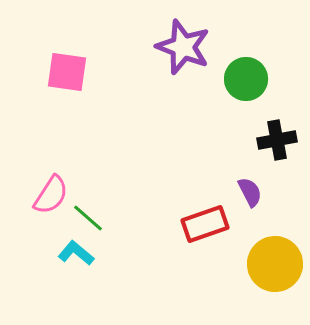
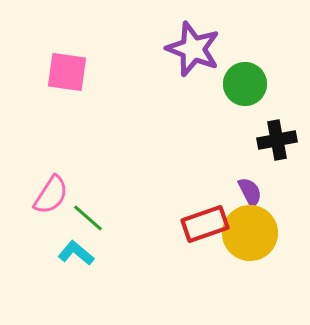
purple star: moved 10 px right, 2 px down
green circle: moved 1 px left, 5 px down
yellow circle: moved 25 px left, 31 px up
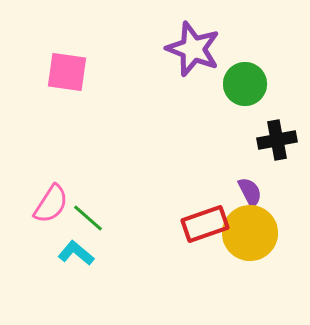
pink semicircle: moved 9 px down
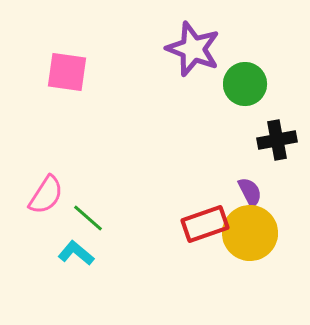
pink semicircle: moved 5 px left, 9 px up
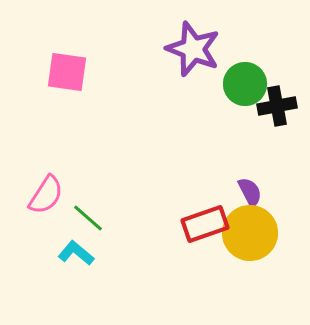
black cross: moved 34 px up
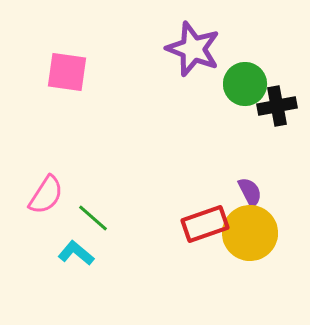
green line: moved 5 px right
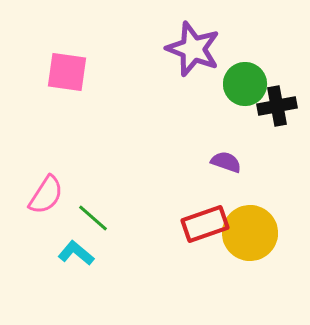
purple semicircle: moved 24 px left, 30 px up; rotated 44 degrees counterclockwise
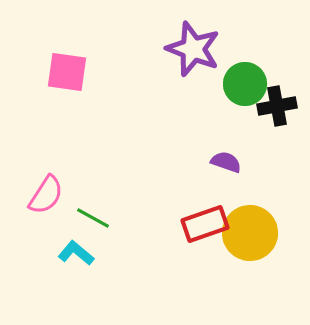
green line: rotated 12 degrees counterclockwise
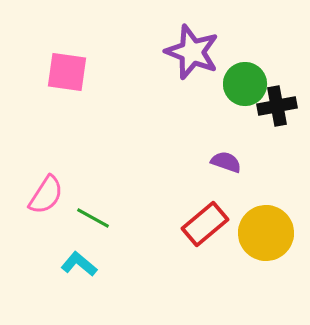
purple star: moved 1 px left, 3 px down
red rectangle: rotated 21 degrees counterclockwise
yellow circle: moved 16 px right
cyan L-shape: moved 3 px right, 11 px down
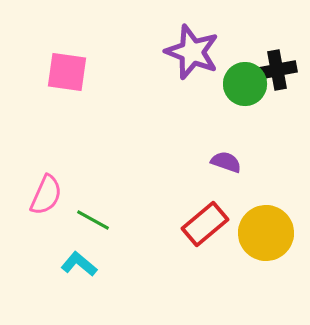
black cross: moved 36 px up
pink semicircle: rotated 9 degrees counterclockwise
green line: moved 2 px down
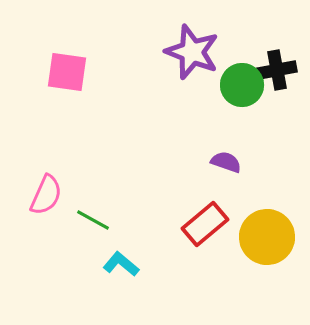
green circle: moved 3 px left, 1 px down
yellow circle: moved 1 px right, 4 px down
cyan L-shape: moved 42 px right
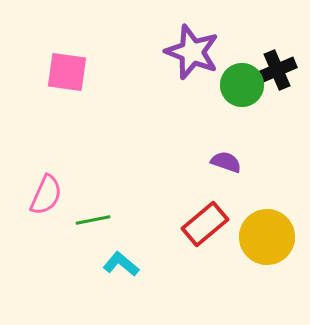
black cross: rotated 12 degrees counterclockwise
green line: rotated 40 degrees counterclockwise
